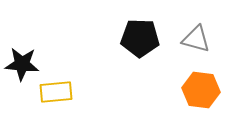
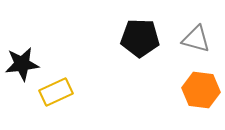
black star: rotated 12 degrees counterclockwise
yellow rectangle: rotated 20 degrees counterclockwise
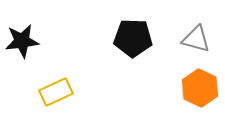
black pentagon: moved 7 px left
black star: moved 23 px up
orange hexagon: moved 1 px left, 2 px up; rotated 18 degrees clockwise
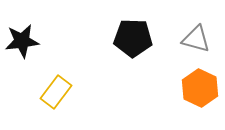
yellow rectangle: rotated 28 degrees counterclockwise
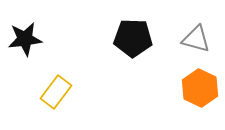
black star: moved 3 px right, 2 px up
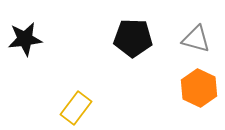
orange hexagon: moved 1 px left
yellow rectangle: moved 20 px right, 16 px down
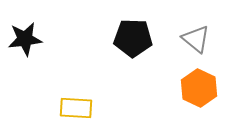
gray triangle: rotated 24 degrees clockwise
yellow rectangle: rotated 56 degrees clockwise
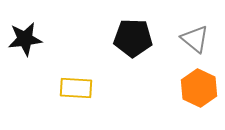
gray triangle: moved 1 px left
yellow rectangle: moved 20 px up
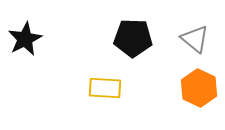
black star: rotated 20 degrees counterclockwise
yellow rectangle: moved 29 px right
